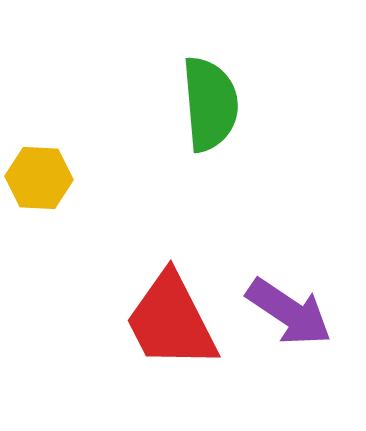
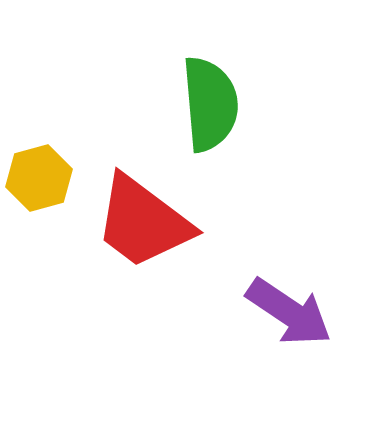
yellow hexagon: rotated 18 degrees counterclockwise
red trapezoid: moved 28 px left, 99 px up; rotated 26 degrees counterclockwise
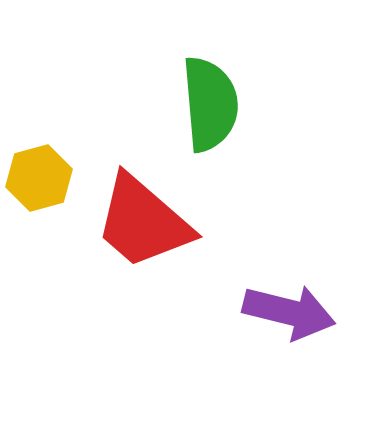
red trapezoid: rotated 4 degrees clockwise
purple arrow: rotated 20 degrees counterclockwise
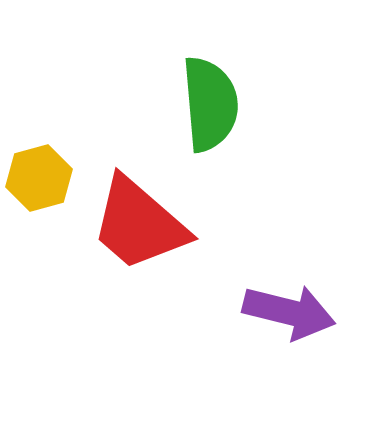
red trapezoid: moved 4 px left, 2 px down
